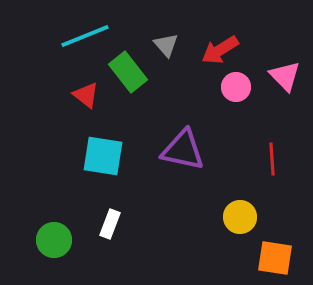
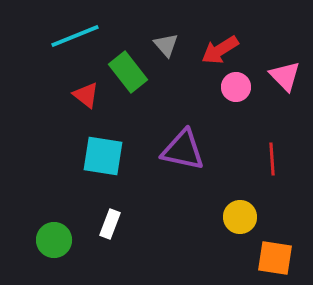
cyan line: moved 10 px left
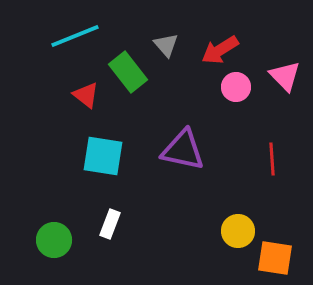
yellow circle: moved 2 px left, 14 px down
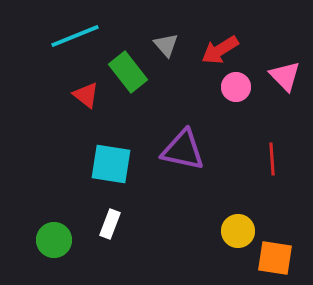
cyan square: moved 8 px right, 8 px down
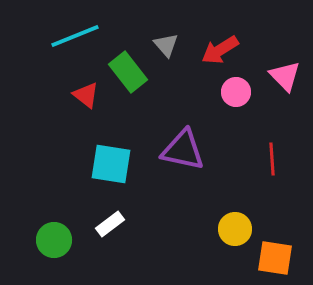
pink circle: moved 5 px down
white rectangle: rotated 32 degrees clockwise
yellow circle: moved 3 px left, 2 px up
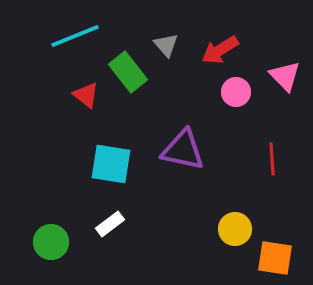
green circle: moved 3 px left, 2 px down
